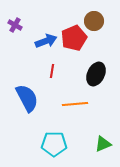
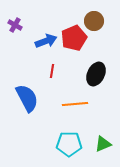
cyan pentagon: moved 15 px right
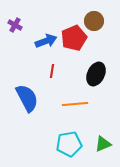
cyan pentagon: rotated 10 degrees counterclockwise
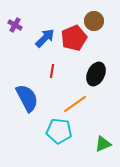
blue arrow: moved 1 px left, 3 px up; rotated 25 degrees counterclockwise
orange line: rotated 30 degrees counterclockwise
cyan pentagon: moved 10 px left, 13 px up; rotated 15 degrees clockwise
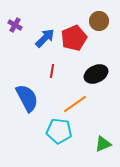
brown circle: moved 5 px right
black ellipse: rotated 40 degrees clockwise
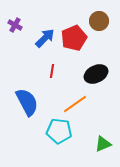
blue semicircle: moved 4 px down
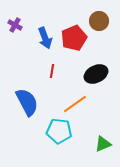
blue arrow: rotated 115 degrees clockwise
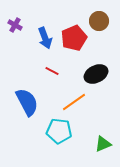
red line: rotated 72 degrees counterclockwise
orange line: moved 1 px left, 2 px up
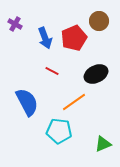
purple cross: moved 1 px up
